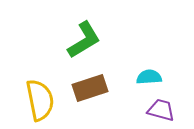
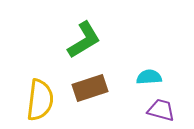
yellow semicircle: rotated 18 degrees clockwise
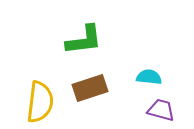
green L-shape: rotated 24 degrees clockwise
cyan semicircle: rotated 10 degrees clockwise
yellow semicircle: moved 2 px down
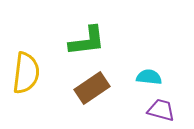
green L-shape: moved 3 px right, 1 px down
brown rectangle: moved 2 px right; rotated 16 degrees counterclockwise
yellow semicircle: moved 14 px left, 29 px up
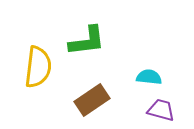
yellow semicircle: moved 12 px right, 6 px up
brown rectangle: moved 12 px down
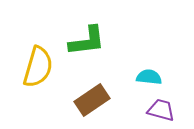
yellow semicircle: rotated 9 degrees clockwise
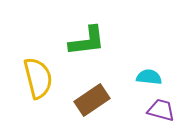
yellow semicircle: moved 11 px down; rotated 30 degrees counterclockwise
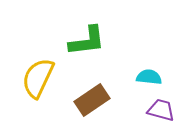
yellow semicircle: rotated 141 degrees counterclockwise
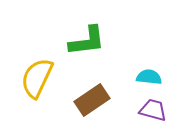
yellow semicircle: moved 1 px left
purple trapezoid: moved 8 px left
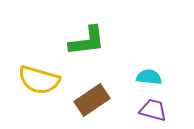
yellow semicircle: moved 2 px right, 2 px down; rotated 99 degrees counterclockwise
